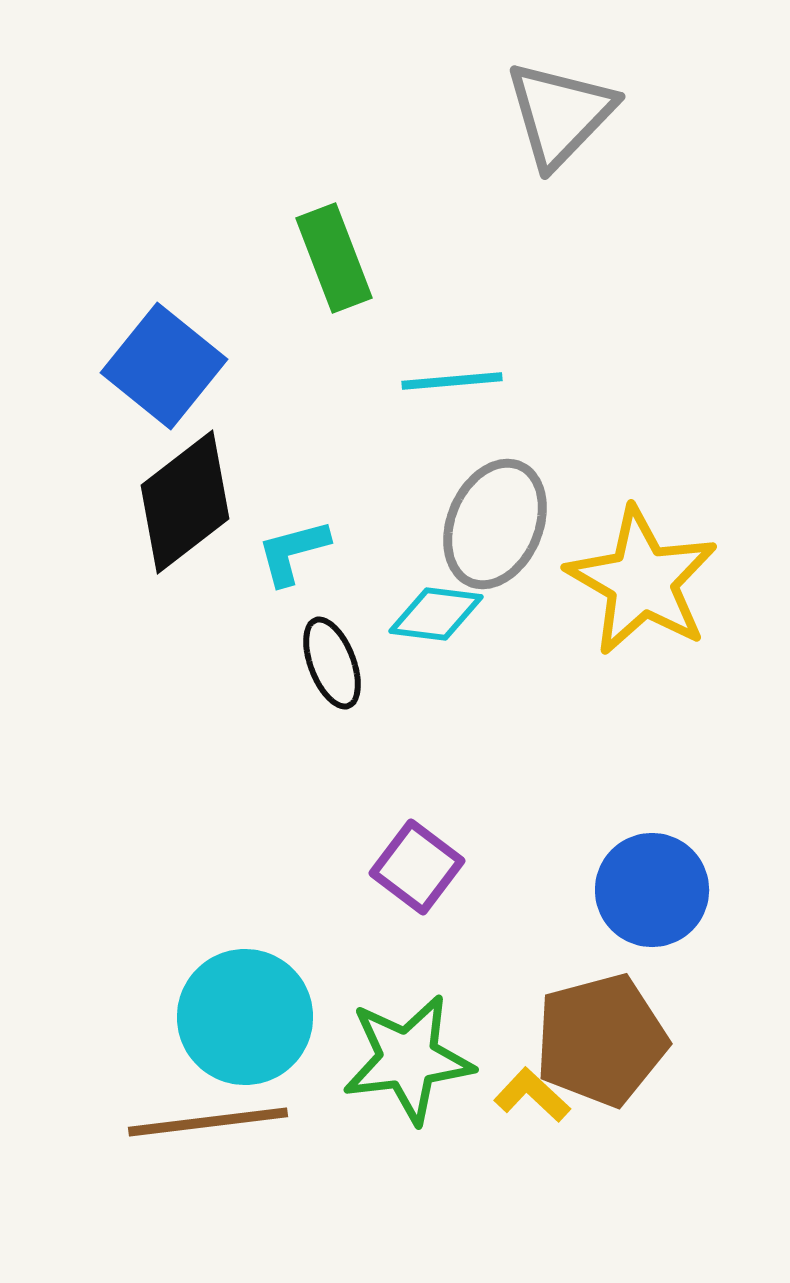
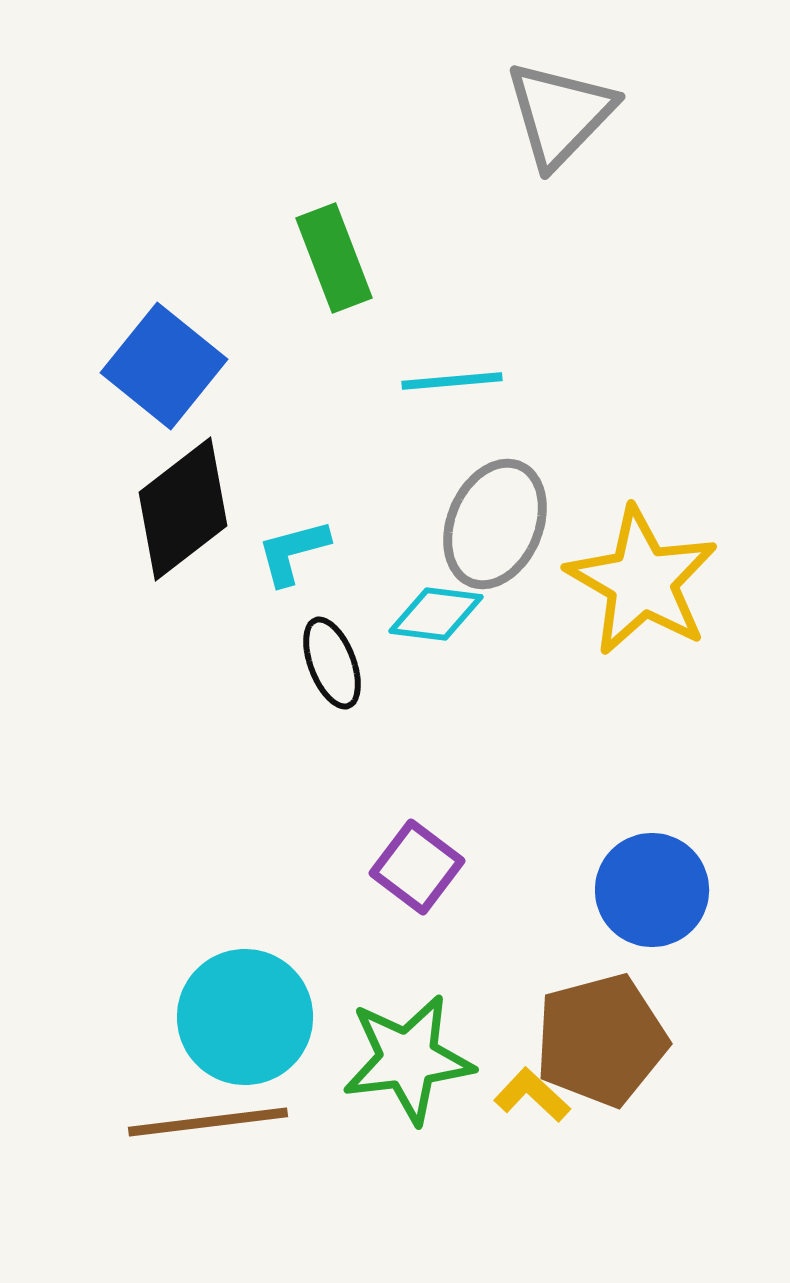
black diamond: moved 2 px left, 7 px down
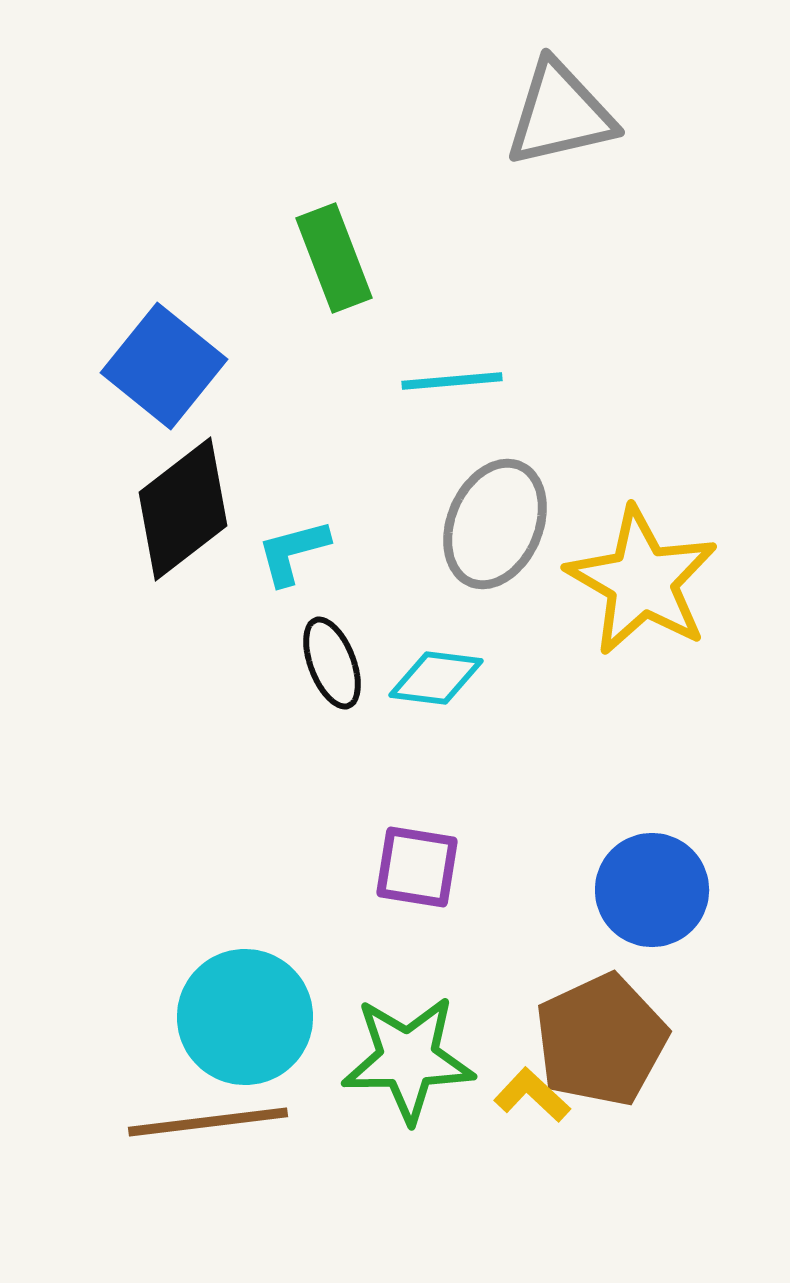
gray triangle: rotated 33 degrees clockwise
cyan diamond: moved 64 px down
purple square: rotated 28 degrees counterclockwise
brown pentagon: rotated 10 degrees counterclockwise
green star: rotated 6 degrees clockwise
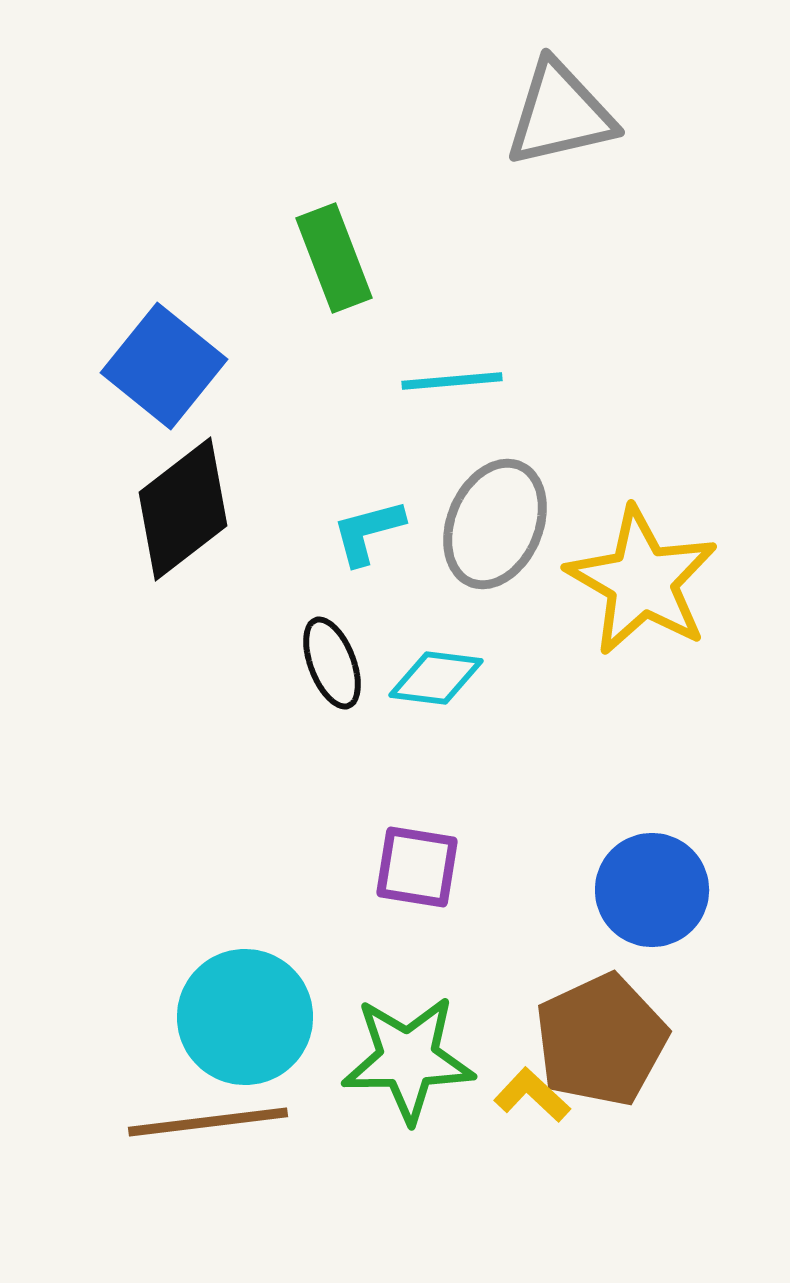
cyan L-shape: moved 75 px right, 20 px up
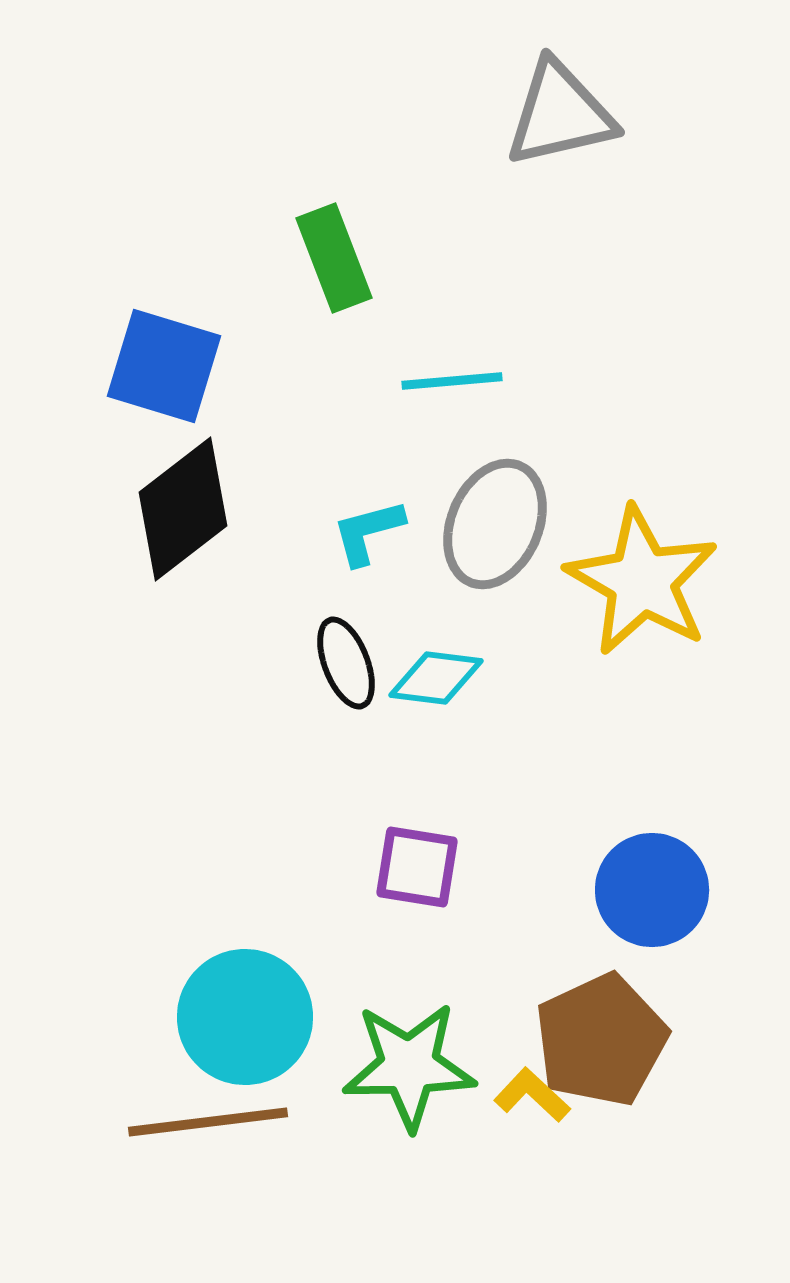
blue square: rotated 22 degrees counterclockwise
black ellipse: moved 14 px right
green star: moved 1 px right, 7 px down
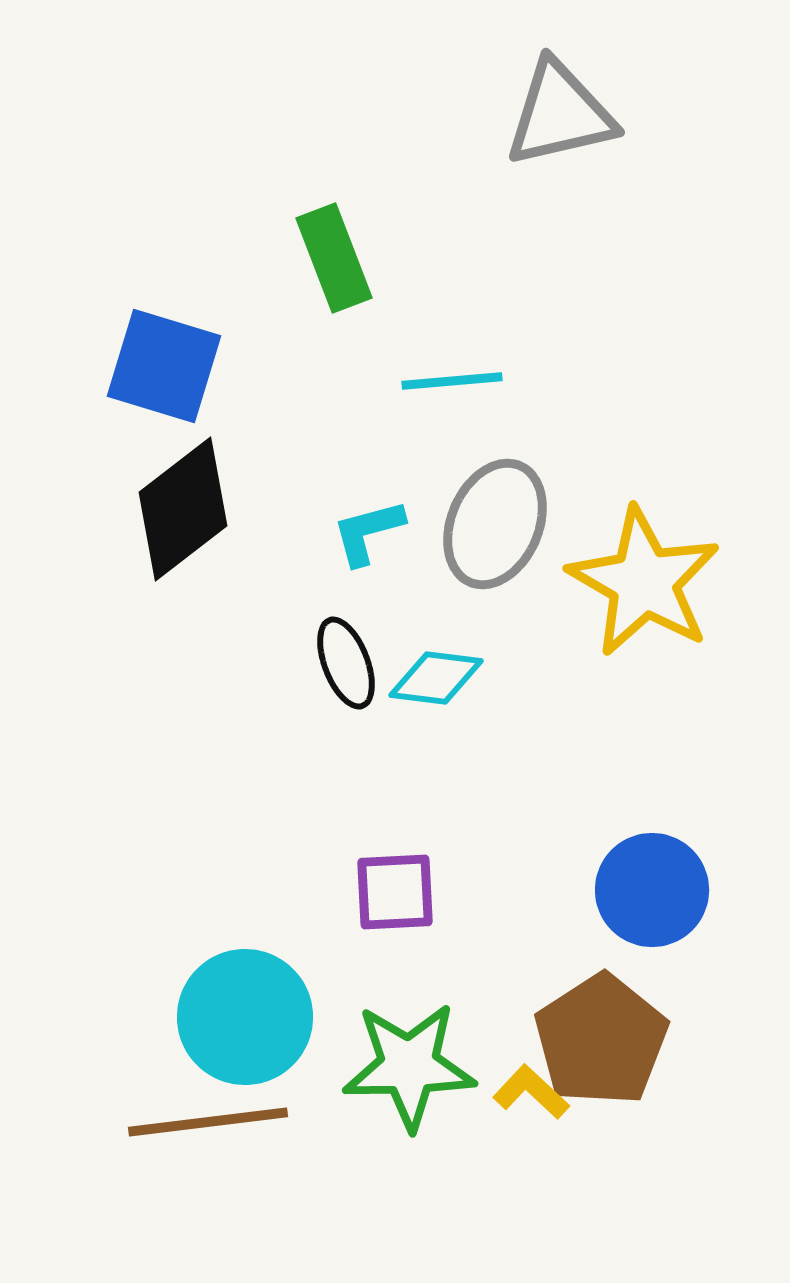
yellow star: moved 2 px right, 1 px down
purple square: moved 22 px left, 25 px down; rotated 12 degrees counterclockwise
brown pentagon: rotated 8 degrees counterclockwise
yellow L-shape: moved 1 px left, 3 px up
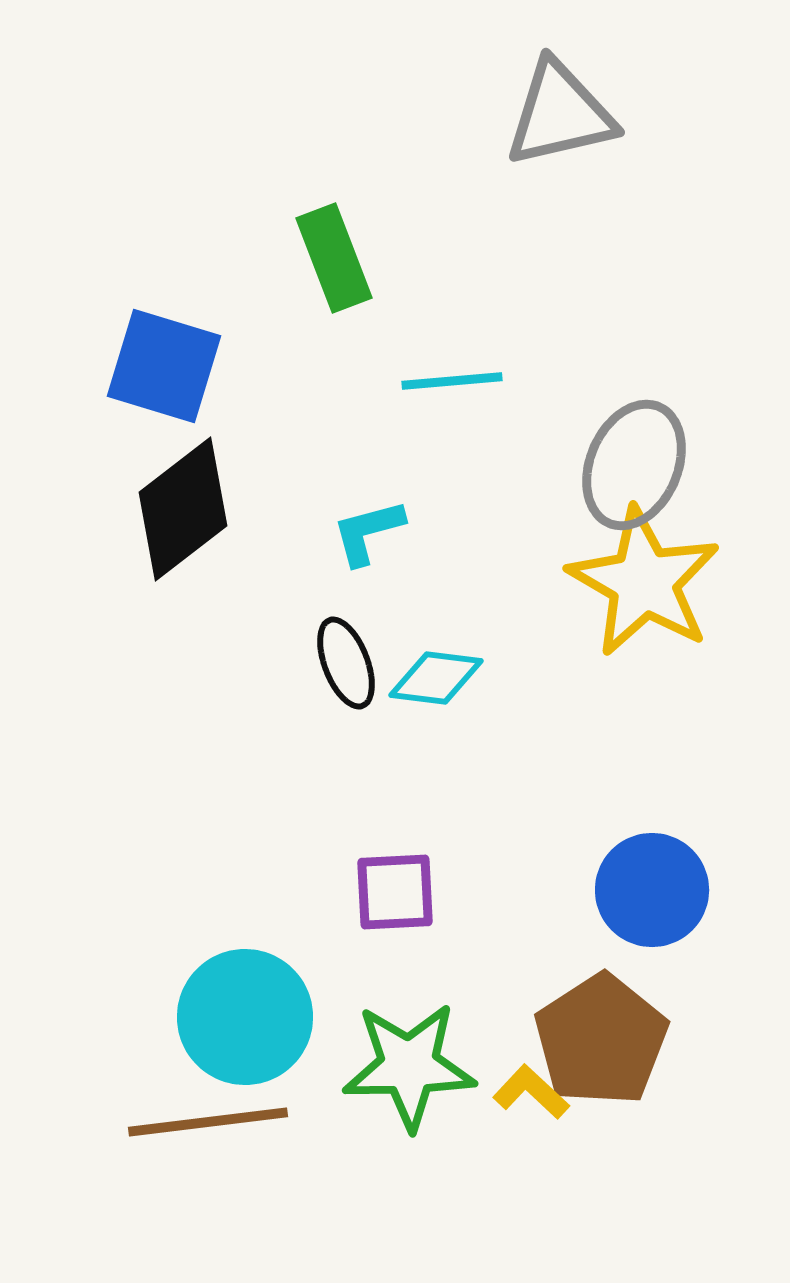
gray ellipse: moved 139 px right, 59 px up
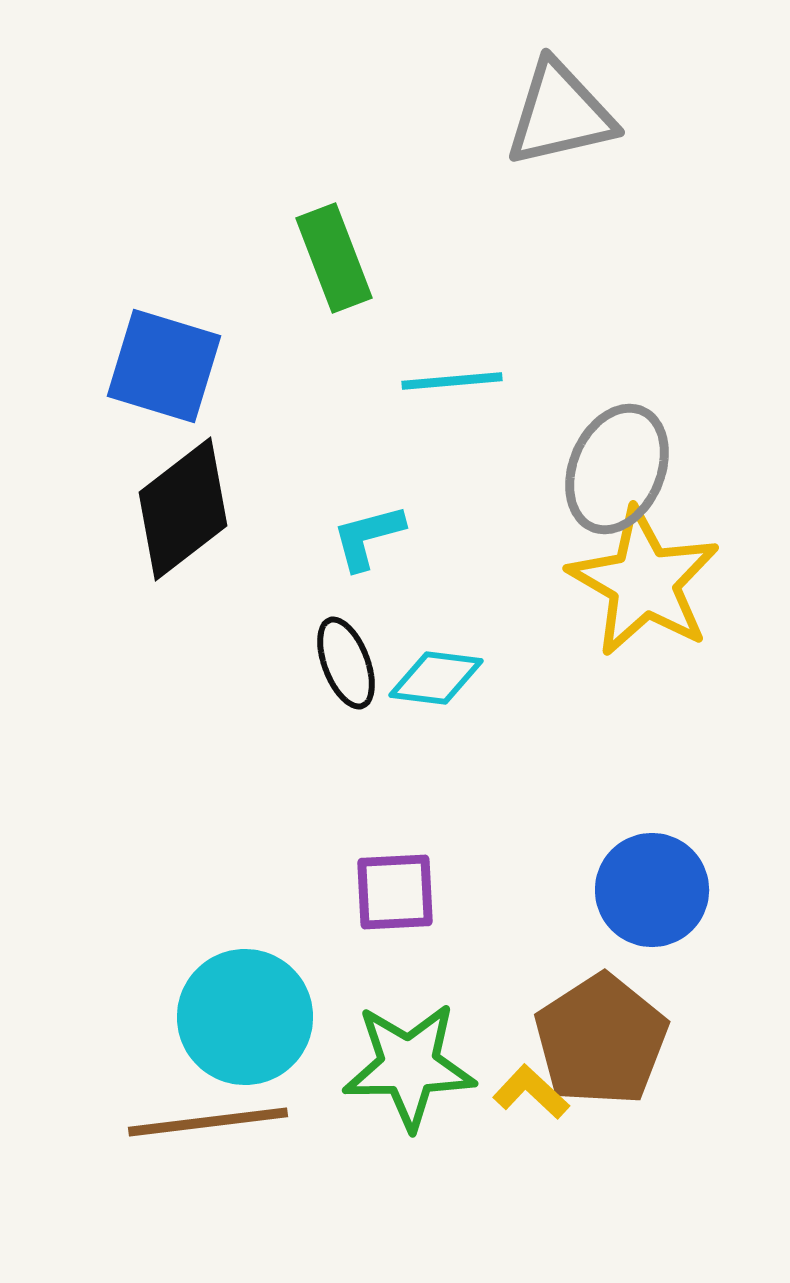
gray ellipse: moved 17 px left, 4 px down
cyan L-shape: moved 5 px down
